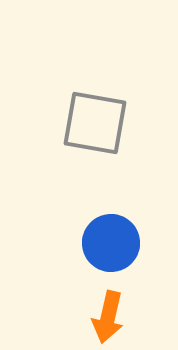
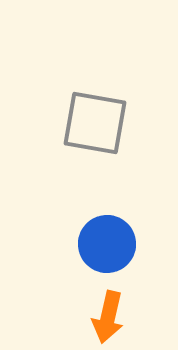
blue circle: moved 4 px left, 1 px down
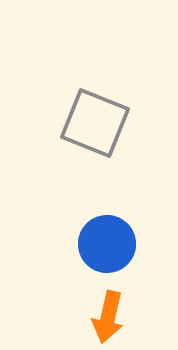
gray square: rotated 12 degrees clockwise
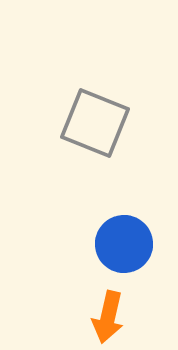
blue circle: moved 17 px right
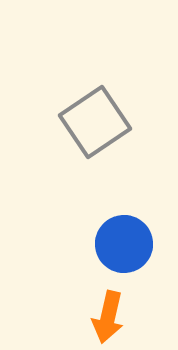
gray square: moved 1 px up; rotated 34 degrees clockwise
